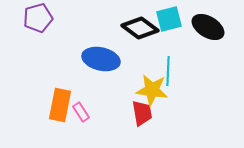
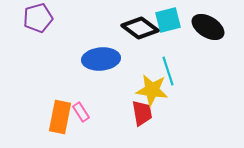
cyan square: moved 1 px left, 1 px down
blue ellipse: rotated 18 degrees counterclockwise
cyan line: rotated 20 degrees counterclockwise
orange rectangle: moved 12 px down
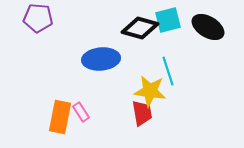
purple pentagon: rotated 20 degrees clockwise
black diamond: rotated 21 degrees counterclockwise
yellow star: moved 2 px left, 1 px down
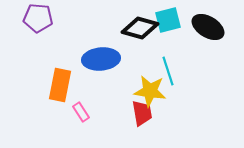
orange rectangle: moved 32 px up
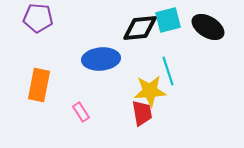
black diamond: rotated 21 degrees counterclockwise
orange rectangle: moved 21 px left
yellow star: rotated 12 degrees counterclockwise
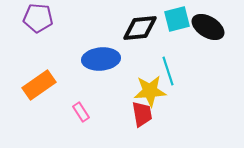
cyan square: moved 9 px right, 1 px up
orange rectangle: rotated 44 degrees clockwise
red trapezoid: moved 1 px down
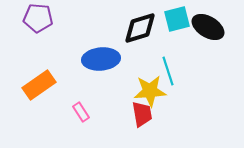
black diamond: rotated 12 degrees counterclockwise
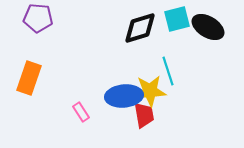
blue ellipse: moved 23 px right, 37 px down
orange rectangle: moved 10 px left, 7 px up; rotated 36 degrees counterclockwise
red trapezoid: moved 2 px right, 1 px down
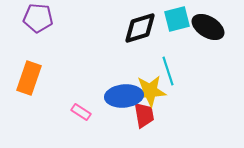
pink rectangle: rotated 24 degrees counterclockwise
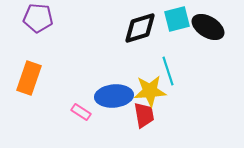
blue ellipse: moved 10 px left
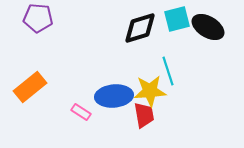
orange rectangle: moved 1 px right, 9 px down; rotated 32 degrees clockwise
